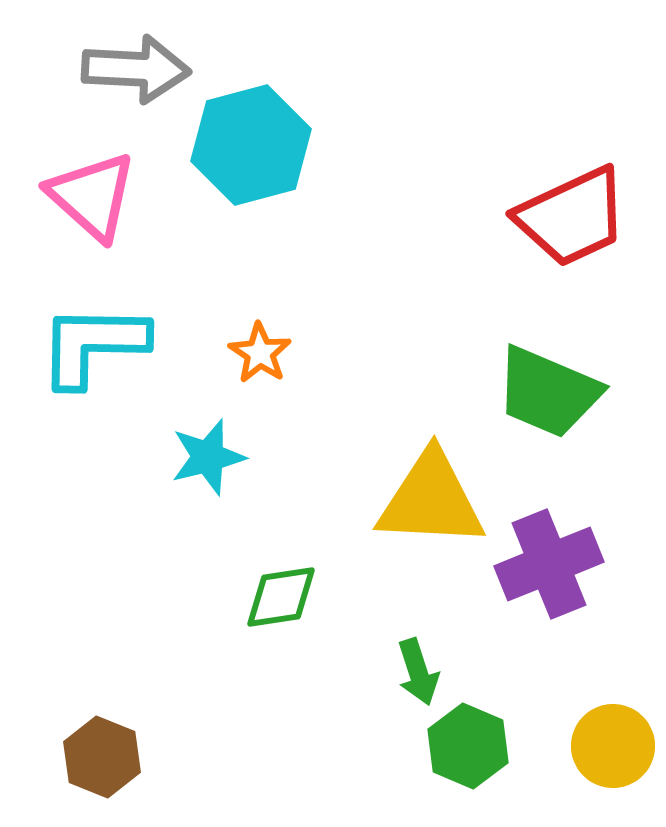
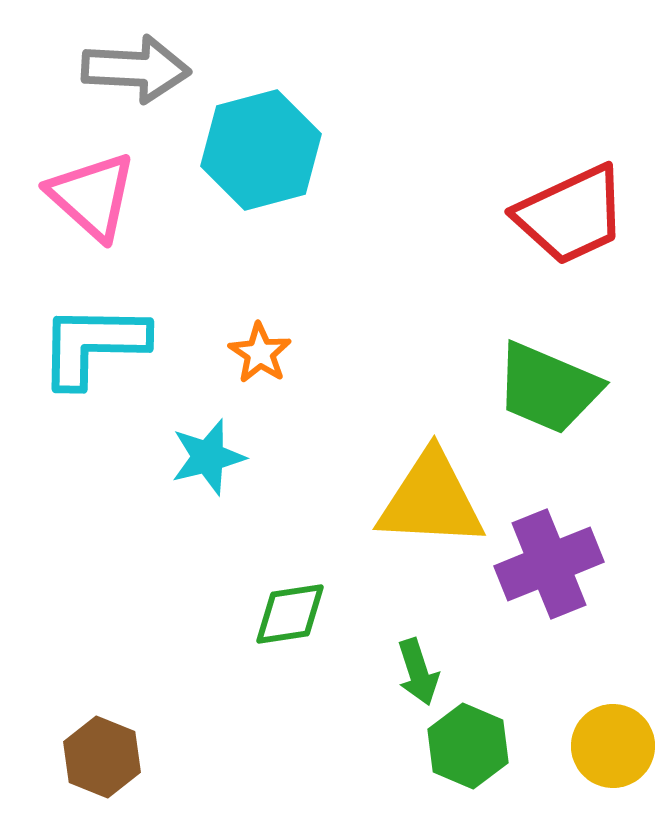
cyan hexagon: moved 10 px right, 5 px down
red trapezoid: moved 1 px left, 2 px up
green trapezoid: moved 4 px up
green diamond: moved 9 px right, 17 px down
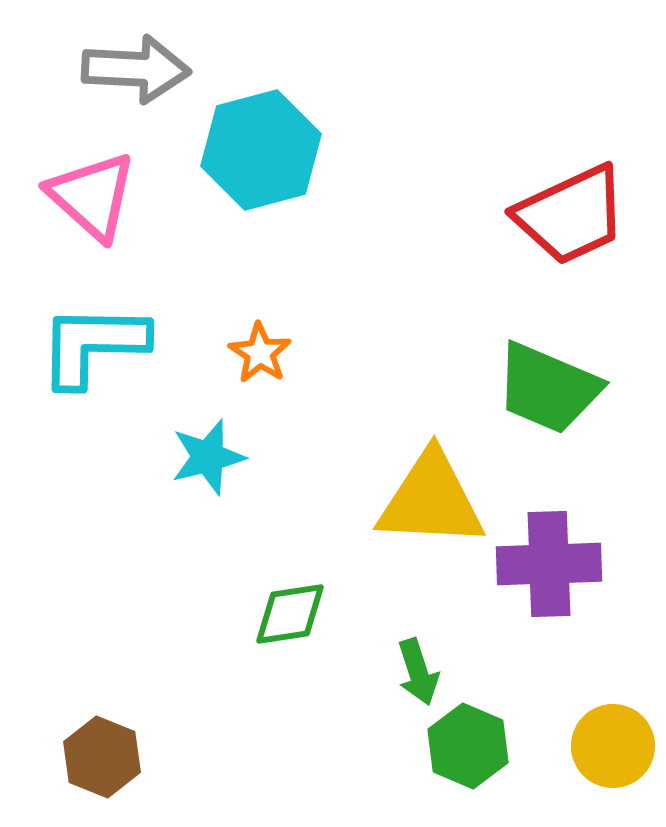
purple cross: rotated 20 degrees clockwise
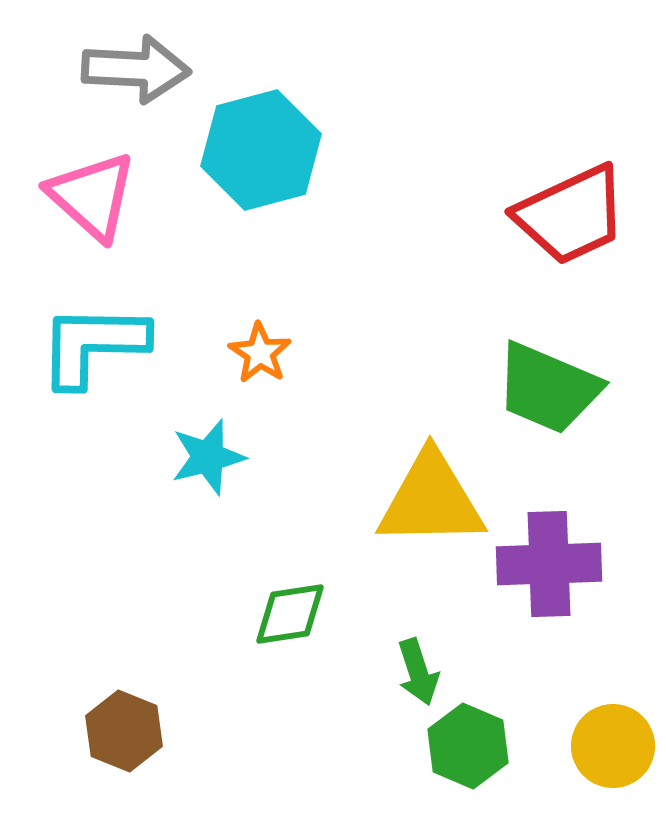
yellow triangle: rotated 4 degrees counterclockwise
brown hexagon: moved 22 px right, 26 px up
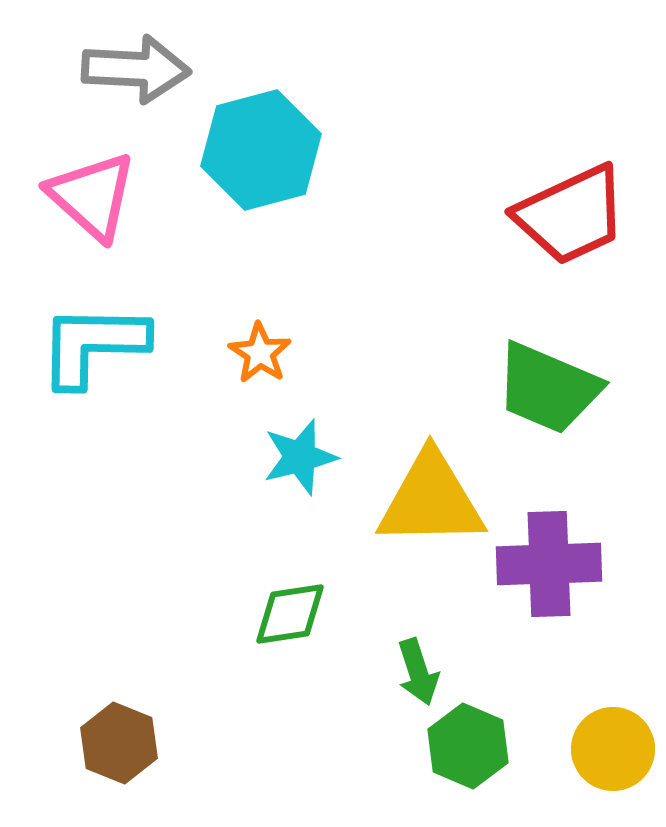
cyan star: moved 92 px right
brown hexagon: moved 5 px left, 12 px down
yellow circle: moved 3 px down
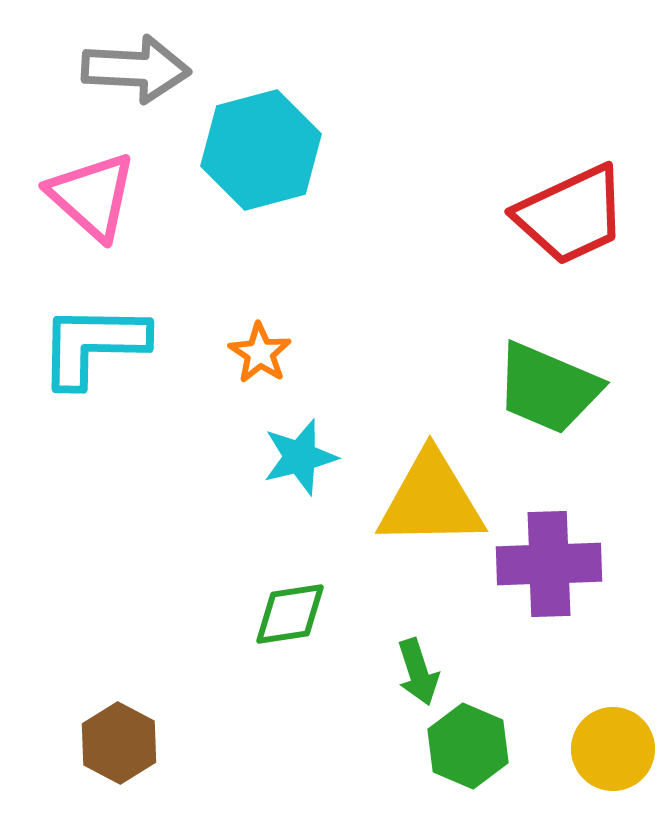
brown hexagon: rotated 6 degrees clockwise
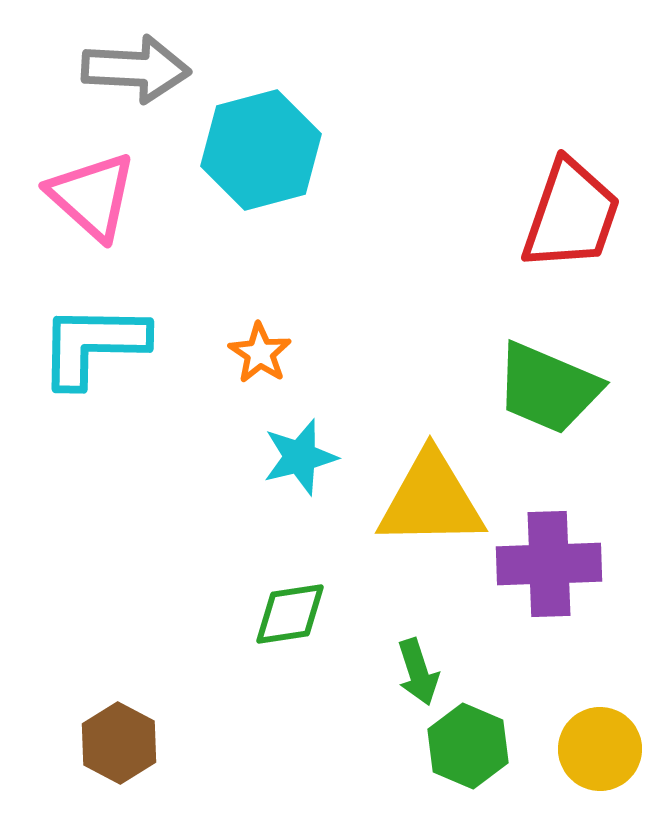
red trapezoid: rotated 46 degrees counterclockwise
yellow circle: moved 13 px left
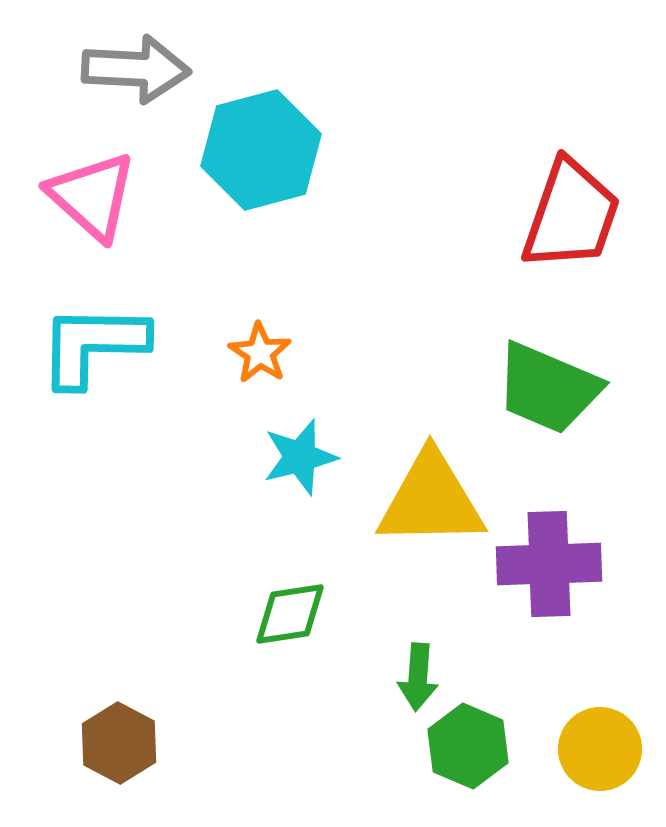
green arrow: moved 5 px down; rotated 22 degrees clockwise
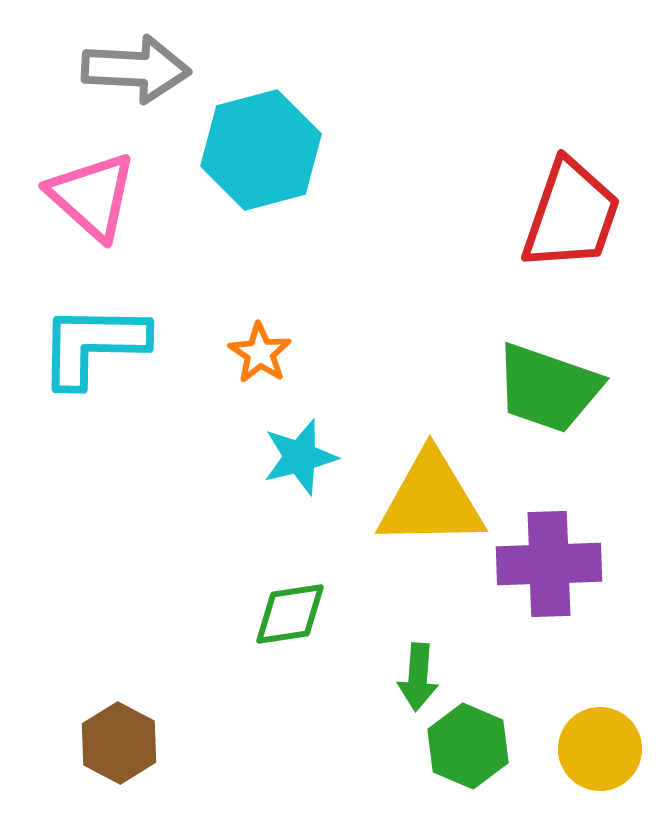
green trapezoid: rotated 4 degrees counterclockwise
